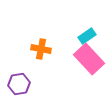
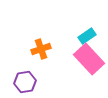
orange cross: rotated 30 degrees counterclockwise
purple hexagon: moved 6 px right, 2 px up
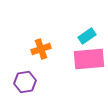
pink rectangle: rotated 52 degrees counterclockwise
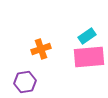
pink rectangle: moved 2 px up
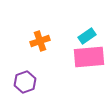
orange cross: moved 1 px left, 8 px up
purple hexagon: rotated 10 degrees counterclockwise
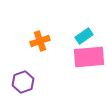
cyan rectangle: moved 3 px left
purple hexagon: moved 2 px left
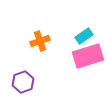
pink rectangle: moved 1 px left, 1 px up; rotated 12 degrees counterclockwise
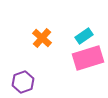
orange cross: moved 2 px right, 3 px up; rotated 30 degrees counterclockwise
pink rectangle: moved 2 px down
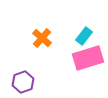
cyan rectangle: rotated 18 degrees counterclockwise
